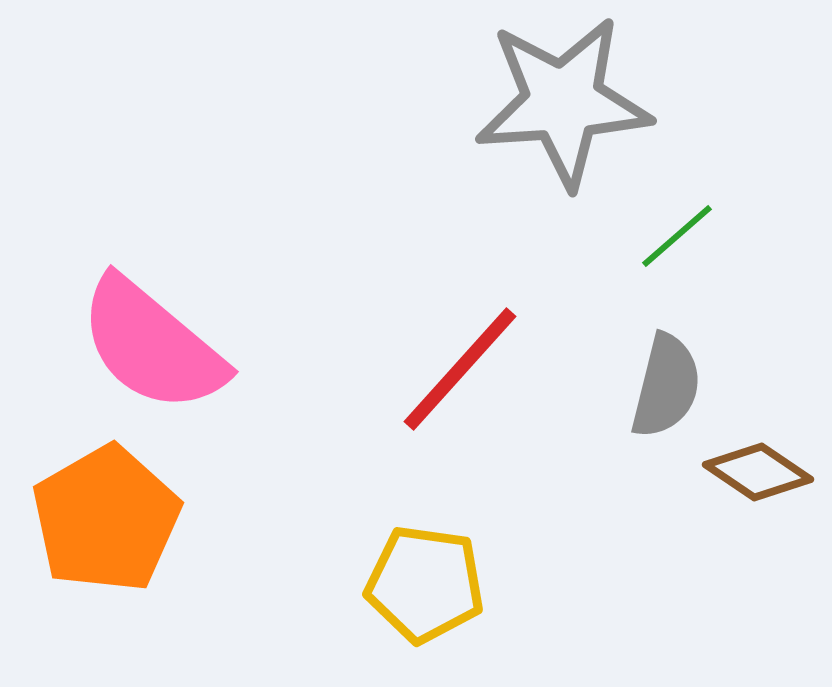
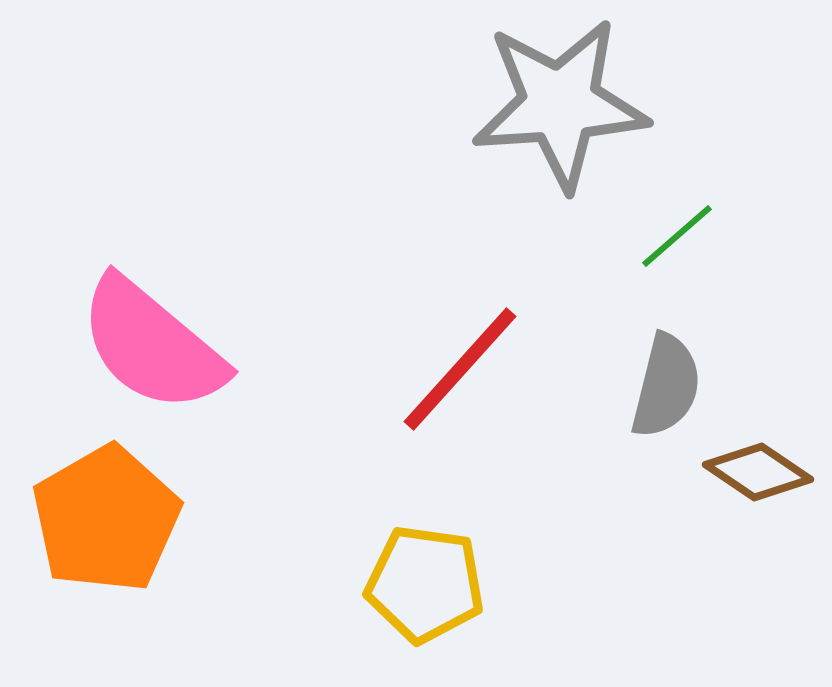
gray star: moved 3 px left, 2 px down
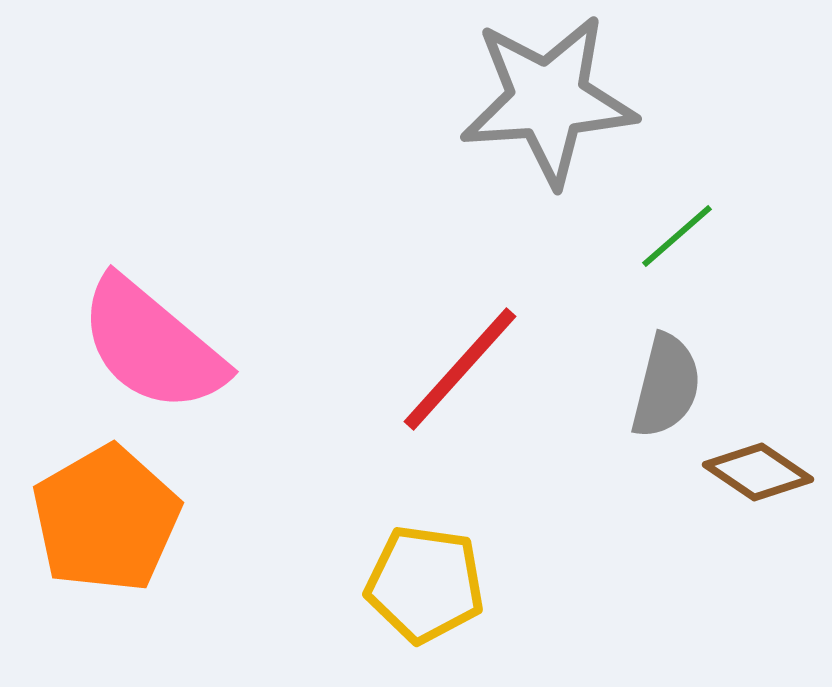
gray star: moved 12 px left, 4 px up
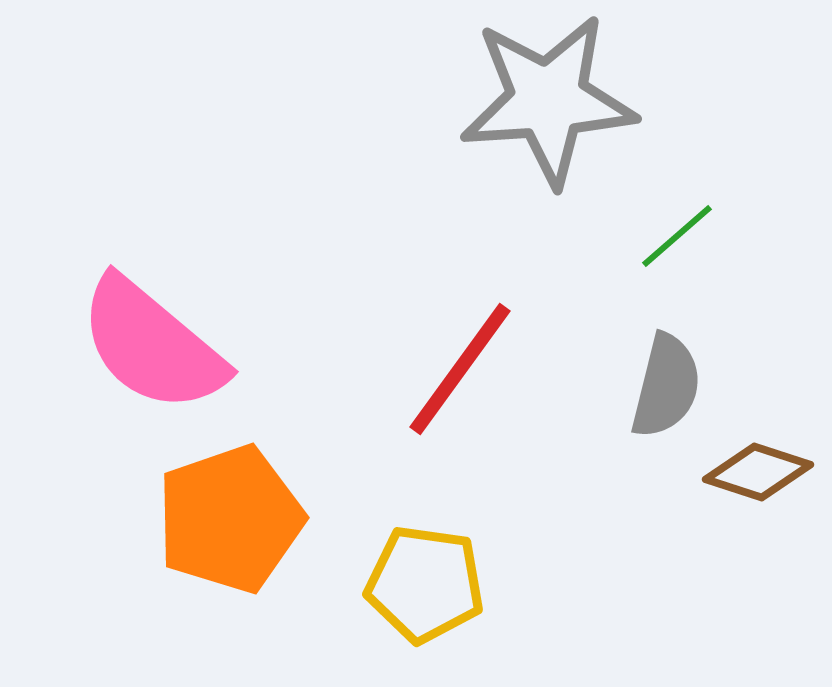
red line: rotated 6 degrees counterclockwise
brown diamond: rotated 16 degrees counterclockwise
orange pentagon: moved 124 px right; rotated 11 degrees clockwise
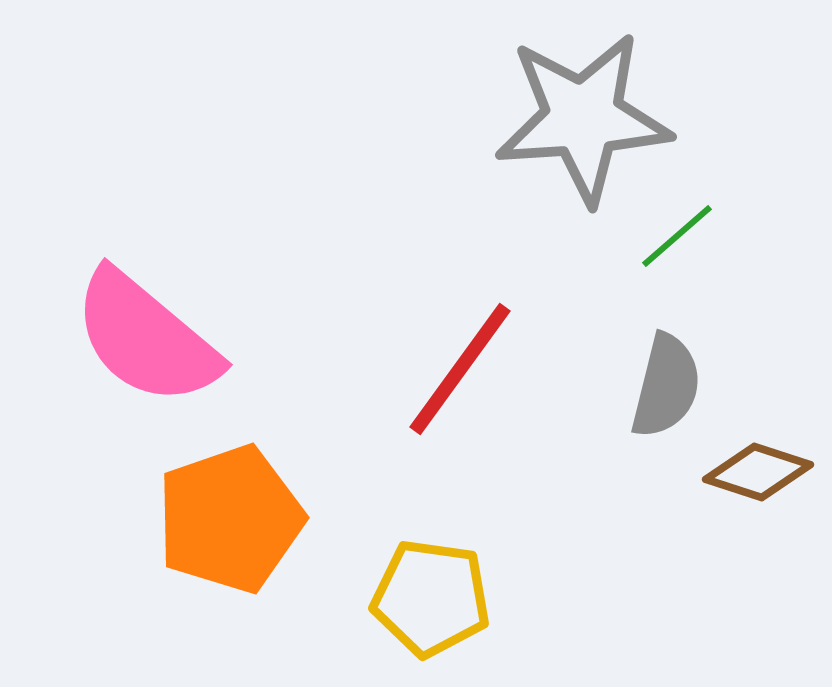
gray star: moved 35 px right, 18 px down
pink semicircle: moved 6 px left, 7 px up
yellow pentagon: moved 6 px right, 14 px down
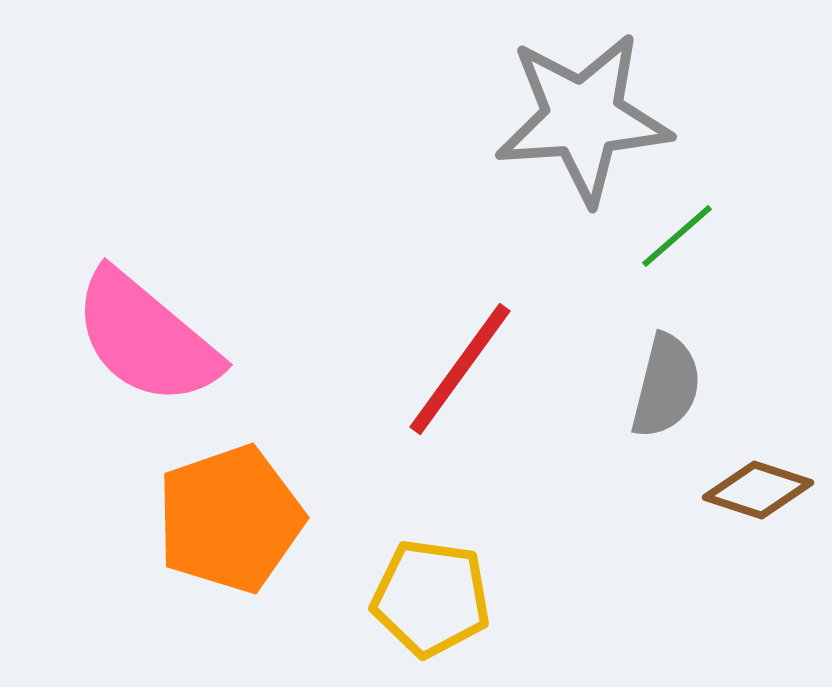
brown diamond: moved 18 px down
